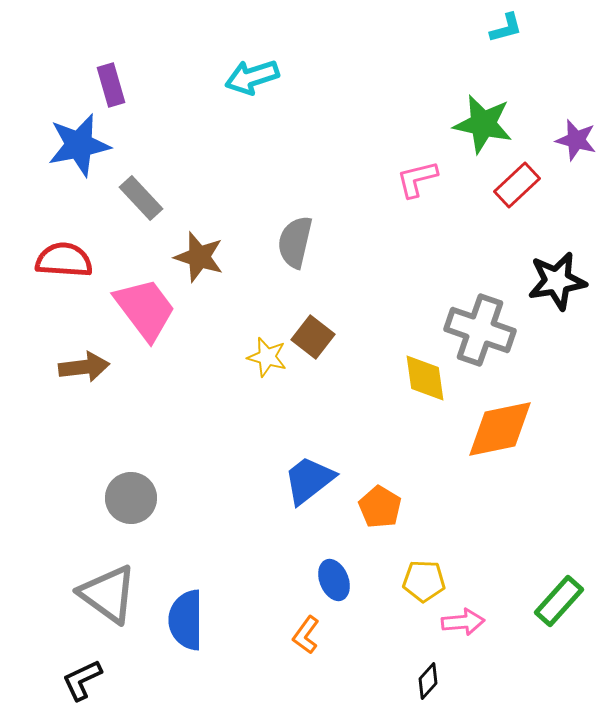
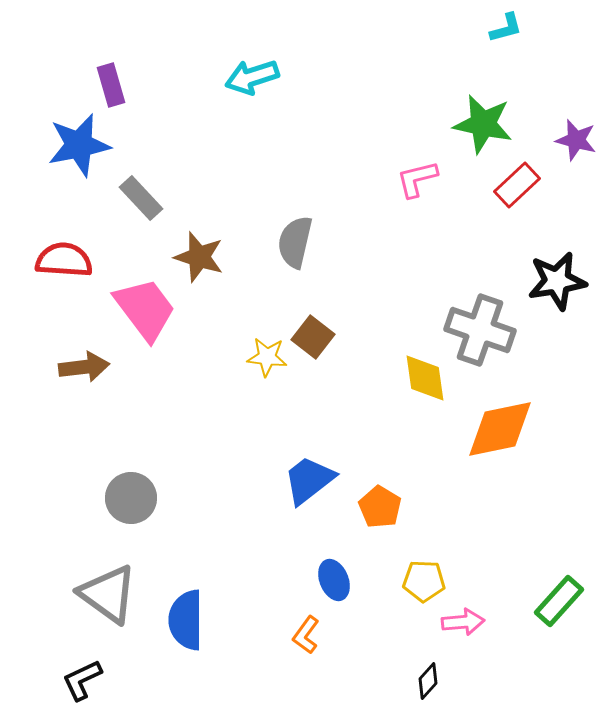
yellow star: rotated 9 degrees counterclockwise
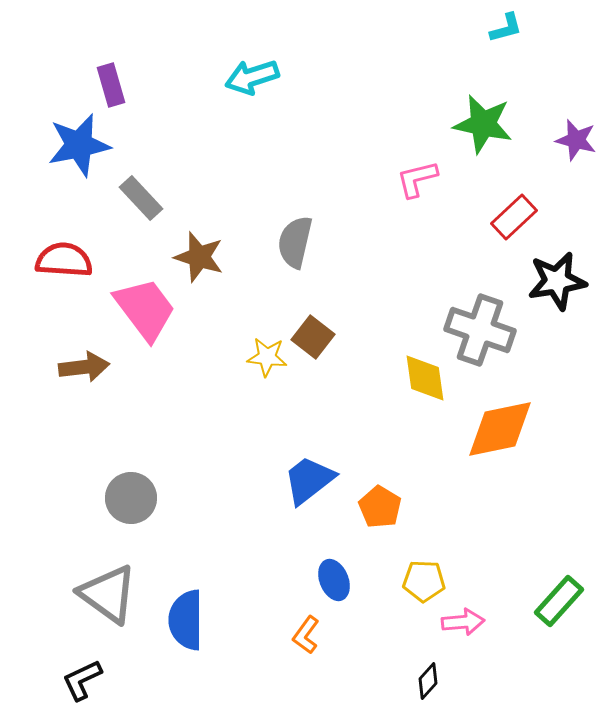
red rectangle: moved 3 px left, 32 px down
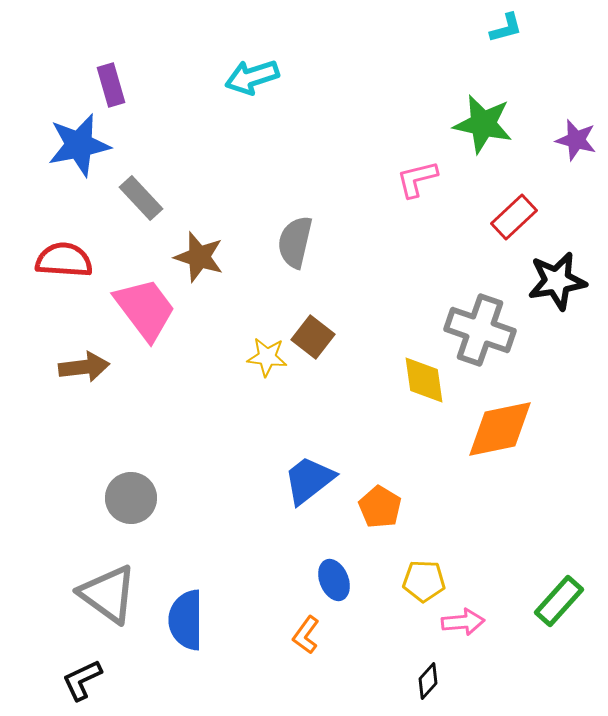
yellow diamond: moved 1 px left, 2 px down
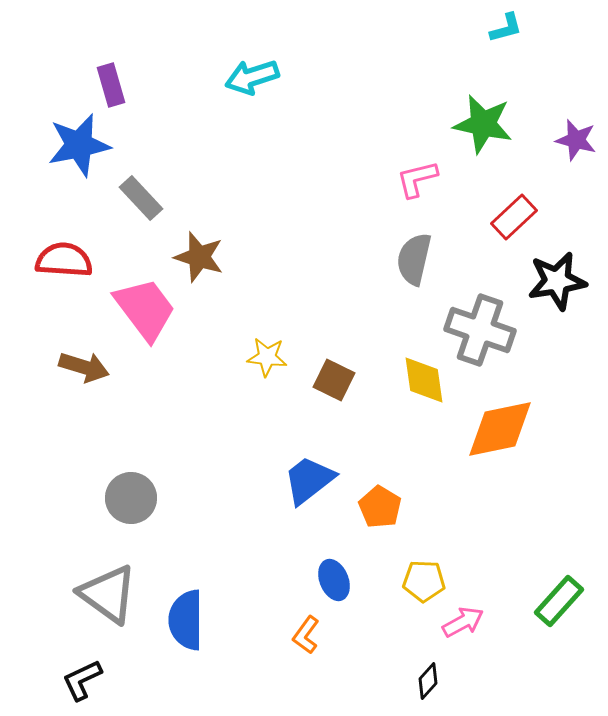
gray semicircle: moved 119 px right, 17 px down
brown square: moved 21 px right, 43 px down; rotated 12 degrees counterclockwise
brown arrow: rotated 24 degrees clockwise
pink arrow: rotated 24 degrees counterclockwise
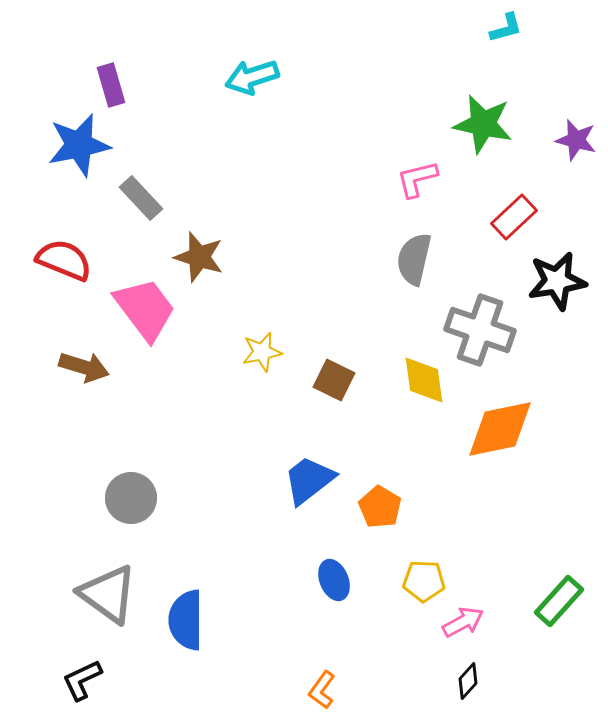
red semicircle: rotated 18 degrees clockwise
yellow star: moved 5 px left, 5 px up; rotated 18 degrees counterclockwise
orange L-shape: moved 16 px right, 55 px down
black diamond: moved 40 px right
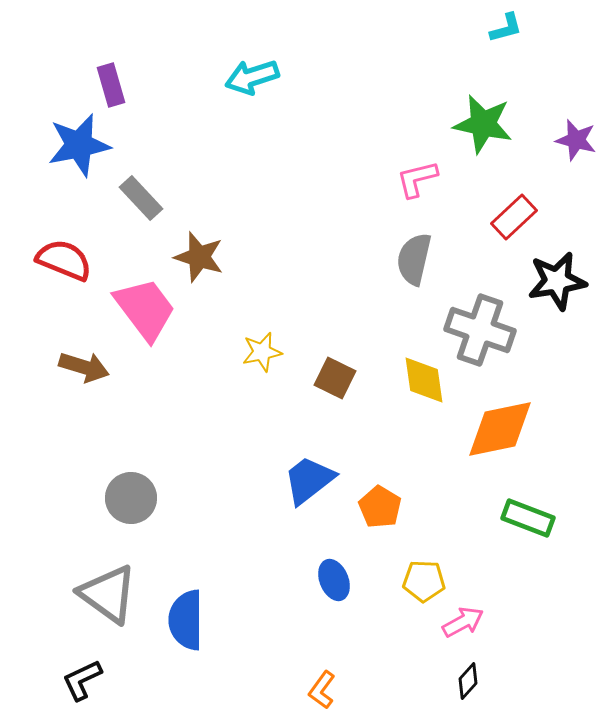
brown square: moved 1 px right, 2 px up
green rectangle: moved 31 px left, 83 px up; rotated 69 degrees clockwise
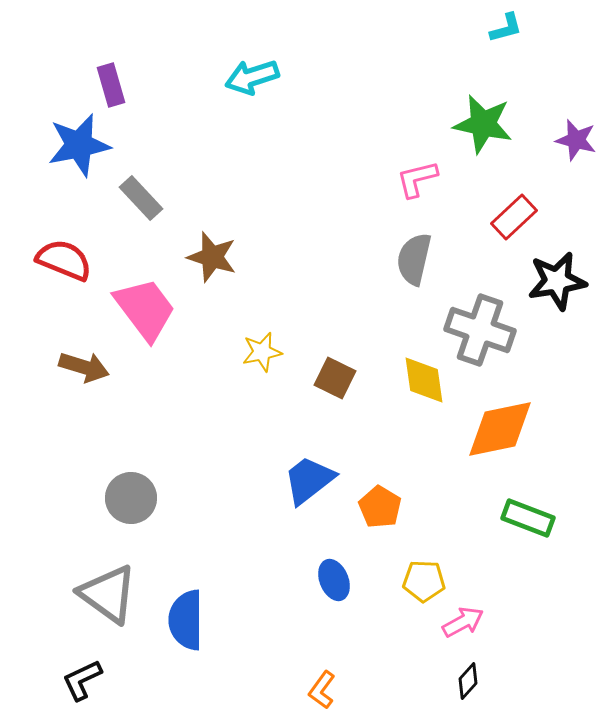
brown star: moved 13 px right
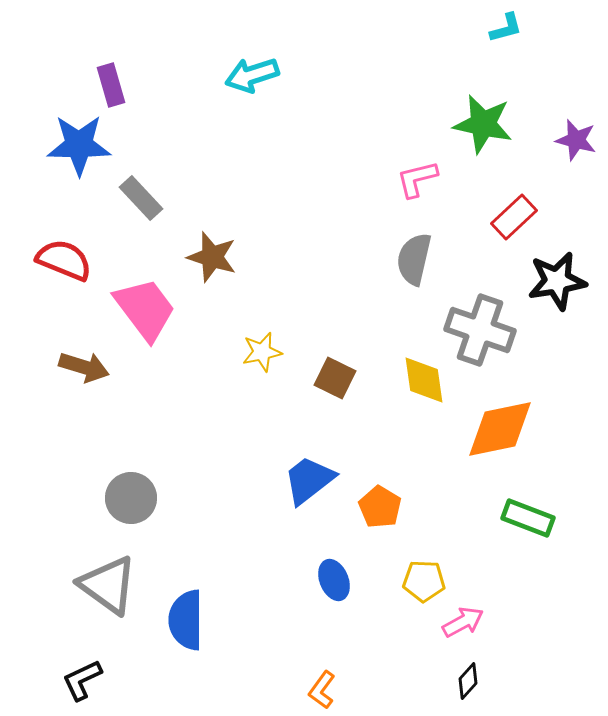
cyan arrow: moved 2 px up
blue star: rotated 12 degrees clockwise
gray triangle: moved 9 px up
